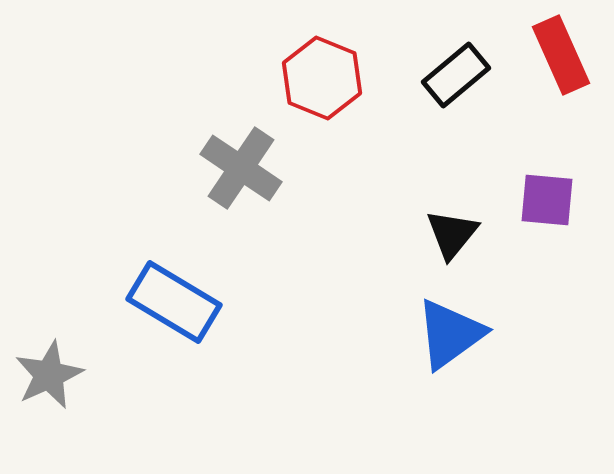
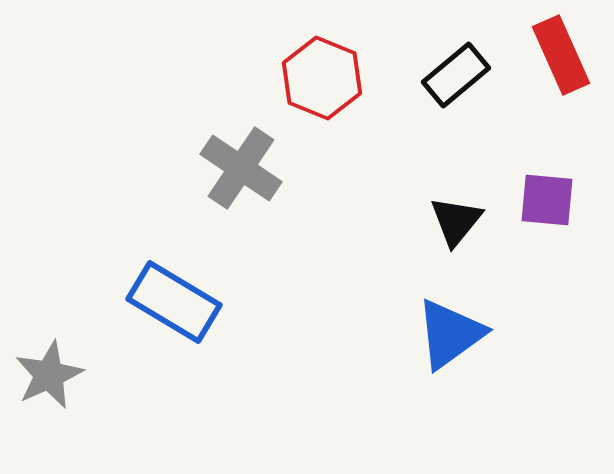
black triangle: moved 4 px right, 13 px up
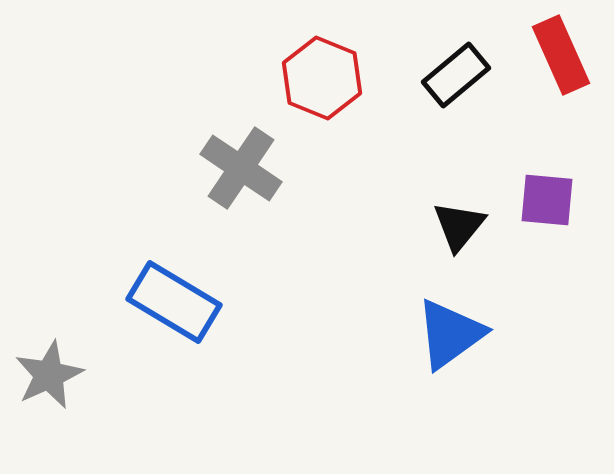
black triangle: moved 3 px right, 5 px down
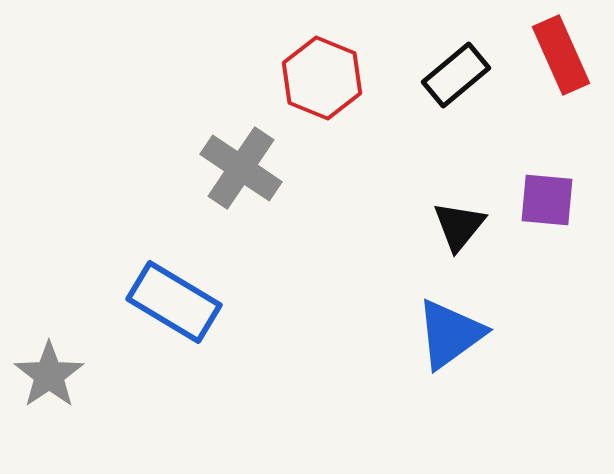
gray star: rotated 10 degrees counterclockwise
